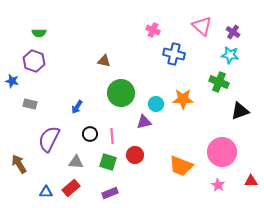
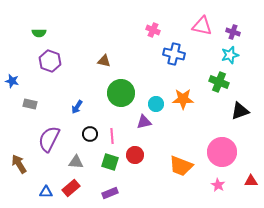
pink triangle: rotated 30 degrees counterclockwise
purple cross: rotated 16 degrees counterclockwise
cyan star: rotated 24 degrees counterclockwise
purple hexagon: moved 16 px right
green square: moved 2 px right
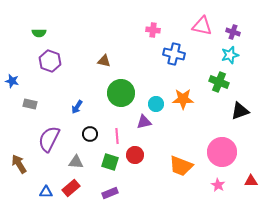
pink cross: rotated 16 degrees counterclockwise
pink line: moved 5 px right
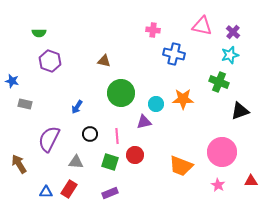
purple cross: rotated 24 degrees clockwise
gray rectangle: moved 5 px left
red rectangle: moved 2 px left, 1 px down; rotated 18 degrees counterclockwise
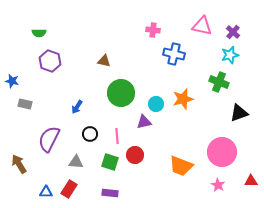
orange star: rotated 15 degrees counterclockwise
black triangle: moved 1 px left, 2 px down
purple rectangle: rotated 28 degrees clockwise
